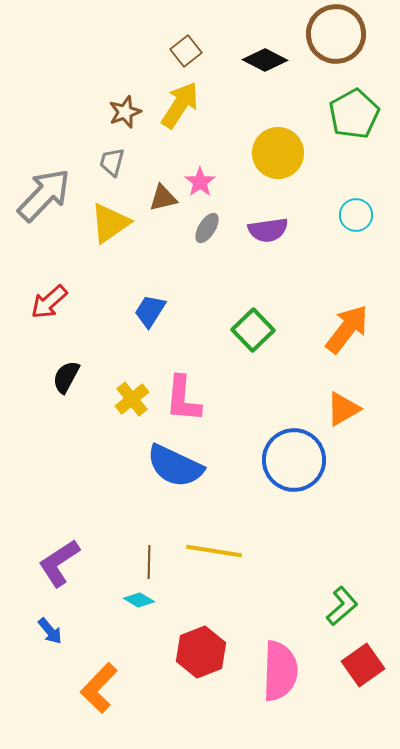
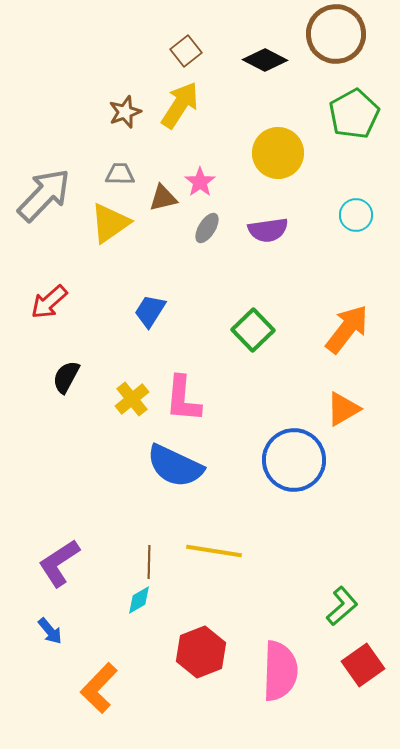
gray trapezoid: moved 8 px right, 12 px down; rotated 76 degrees clockwise
cyan diamond: rotated 60 degrees counterclockwise
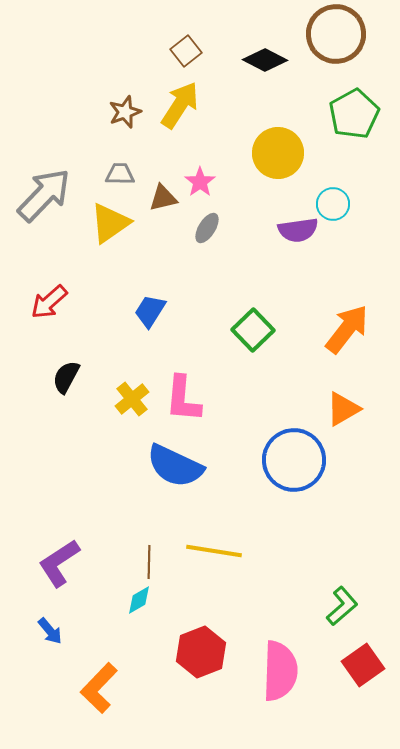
cyan circle: moved 23 px left, 11 px up
purple semicircle: moved 30 px right
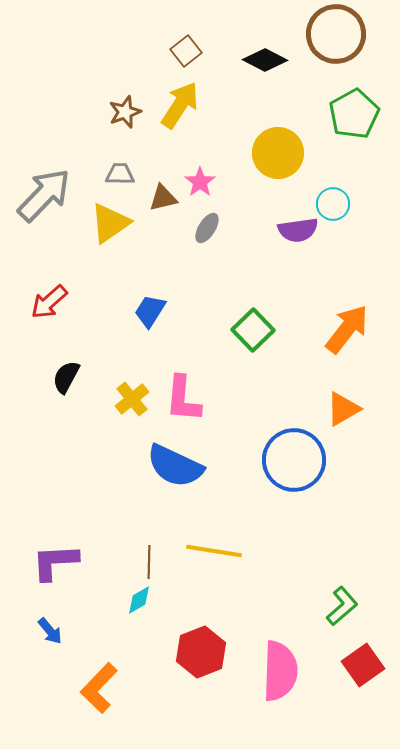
purple L-shape: moved 4 px left, 1 px up; rotated 30 degrees clockwise
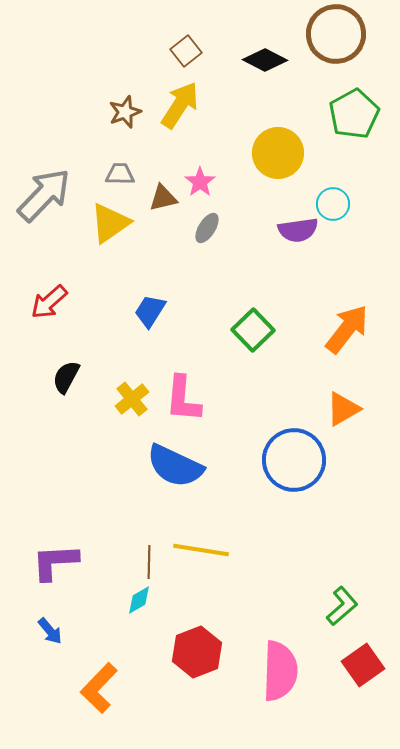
yellow line: moved 13 px left, 1 px up
red hexagon: moved 4 px left
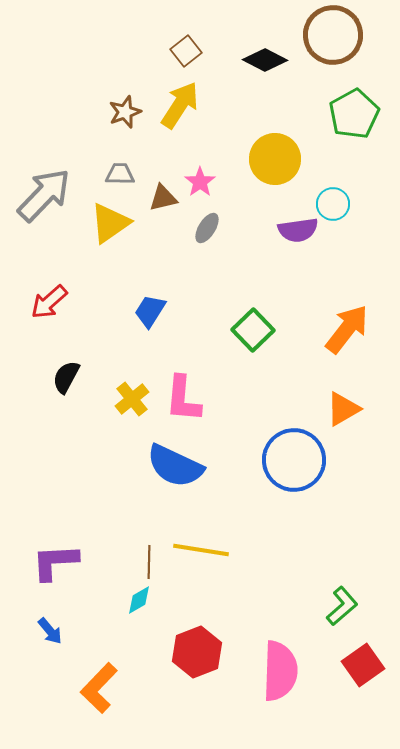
brown circle: moved 3 px left, 1 px down
yellow circle: moved 3 px left, 6 px down
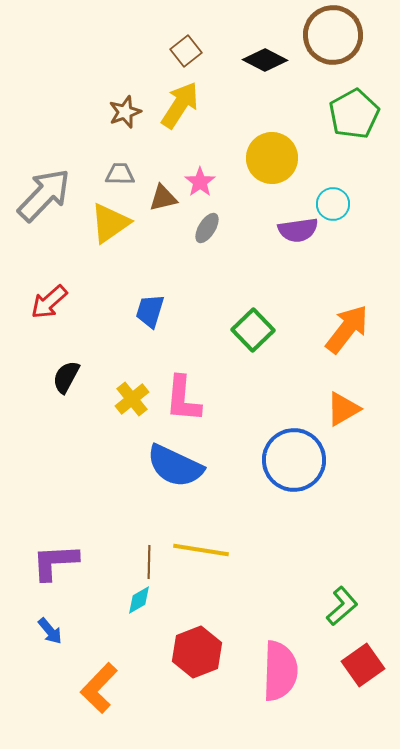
yellow circle: moved 3 px left, 1 px up
blue trapezoid: rotated 15 degrees counterclockwise
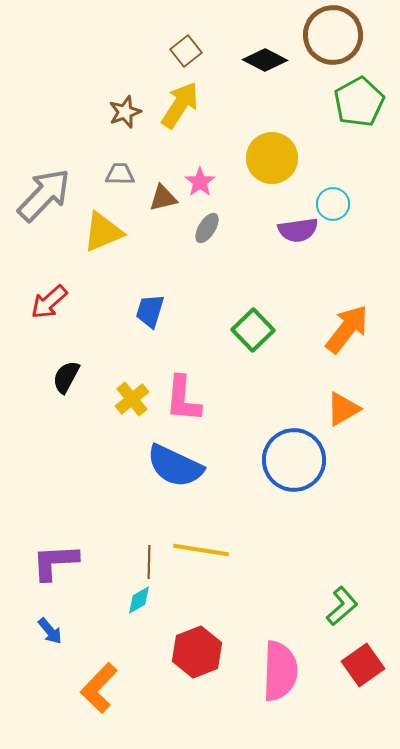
green pentagon: moved 5 px right, 12 px up
yellow triangle: moved 7 px left, 9 px down; rotated 12 degrees clockwise
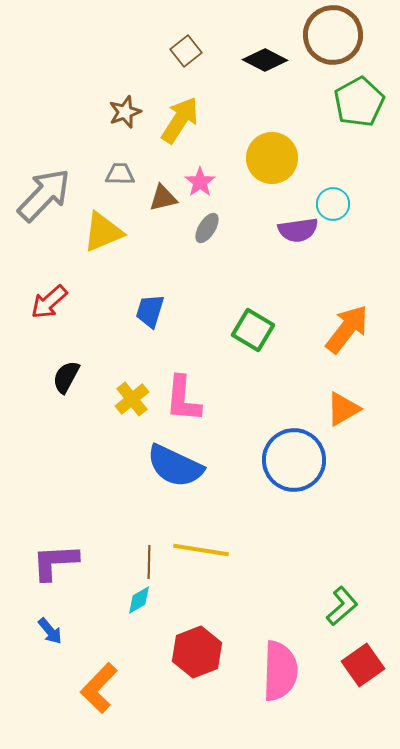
yellow arrow: moved 15 px down
green square: rotated 15 degrees counterclockwise
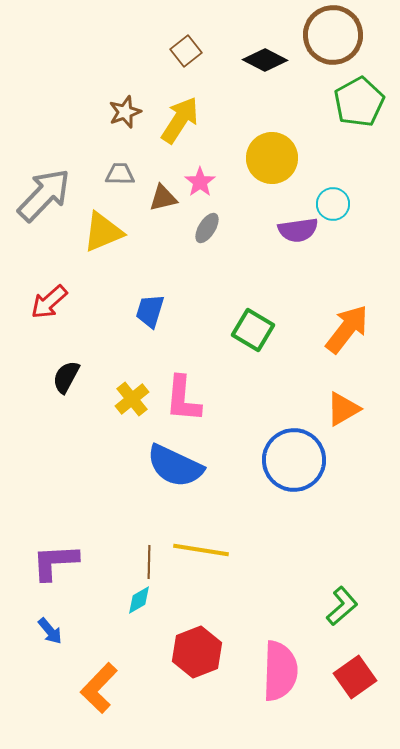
red square: moved 8 px left, 12 px down
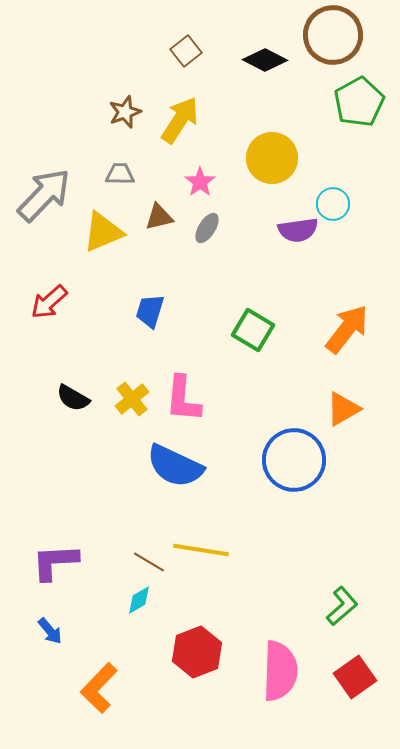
brown triangle: moved 4 px left, 19 px down
black semicircle: moved 7 px right, 21 px down; rotated 88 degrees counterclockwise
brown line: rotated 60 degrees counterclockwise
